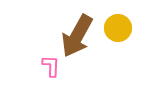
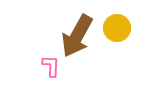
yellow circle: moved 1 px left
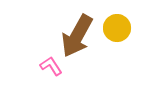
pink L-shape: rotated 35 degrees counterclockwise
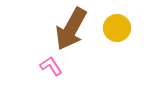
brown arrow: moved 6 px left, 7 px up
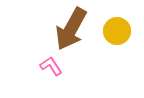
yellow circle: moved 3 px down
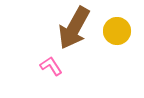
brown arrow: moved 3 px right, 1 px up
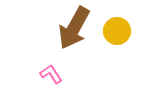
pink L-shape: moved 8 px down
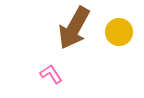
yellow circle: moved 2 px right, 1 px down
